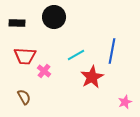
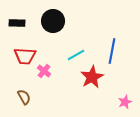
black circle: moved 1 px left, 4 px down
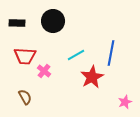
blue line: moved 1 px left, 2 px down
brown semicircle: moved 1 px right
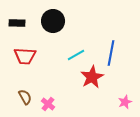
pink cross: moved 4 px right, 33 px down
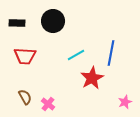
red star: moved 1 px down
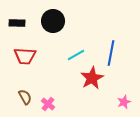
pink star: moved 1 px left
